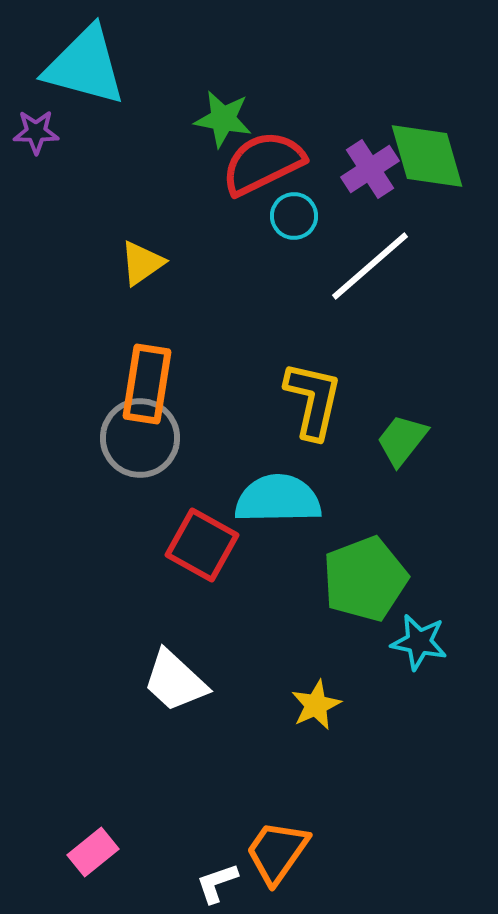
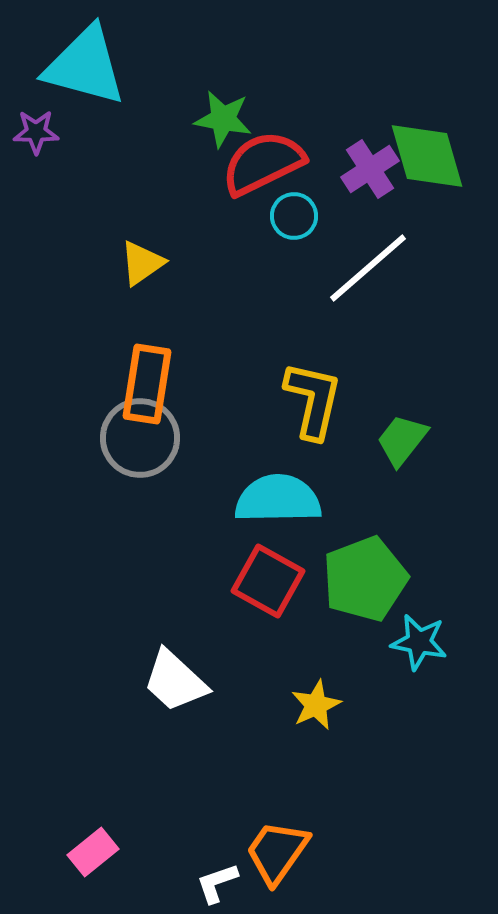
white line: moved 2 px left, 2 px down
red square: moved 66 px right, 36 px down
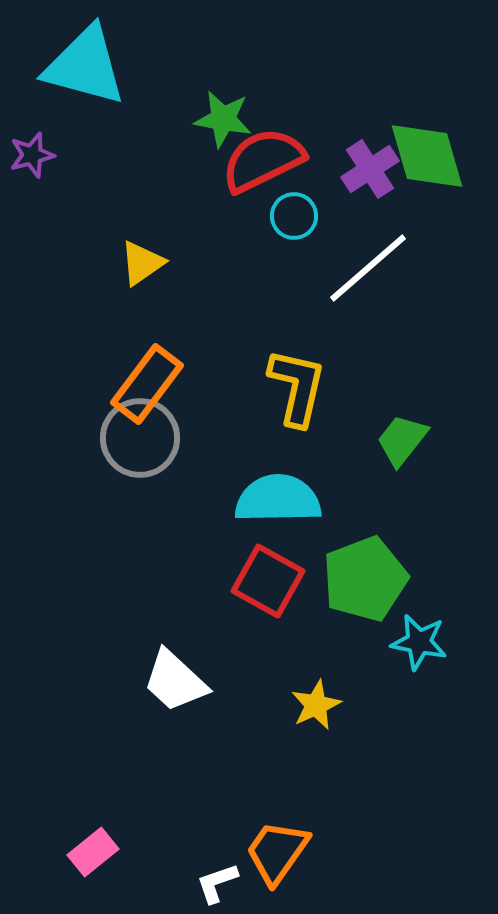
purple star: moved 4 px left, 23 px down; rotated 15 degrees counterclockwise
red semicircle: moved 3 px up
orange rectangle: rotated 28 degrees clockwise
yellow L-shape: moved 16 px left, 13 px up
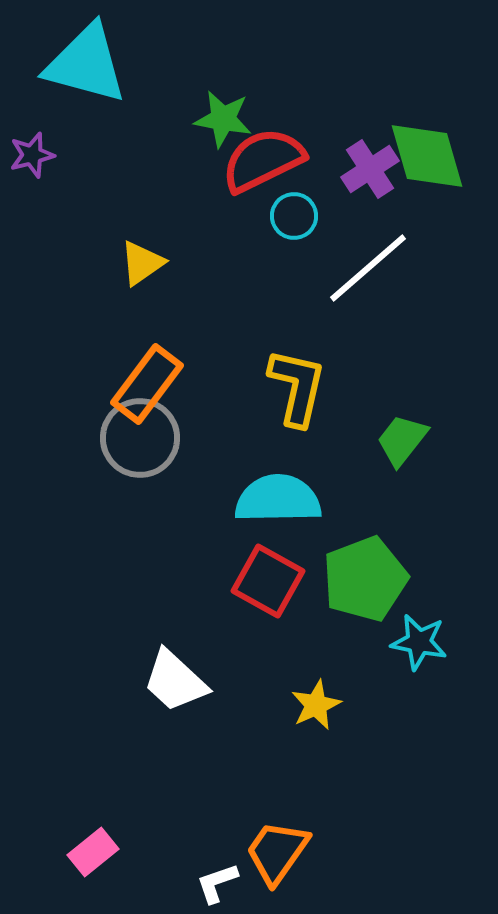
cyan triangle: moved 1 px right, 2 px up
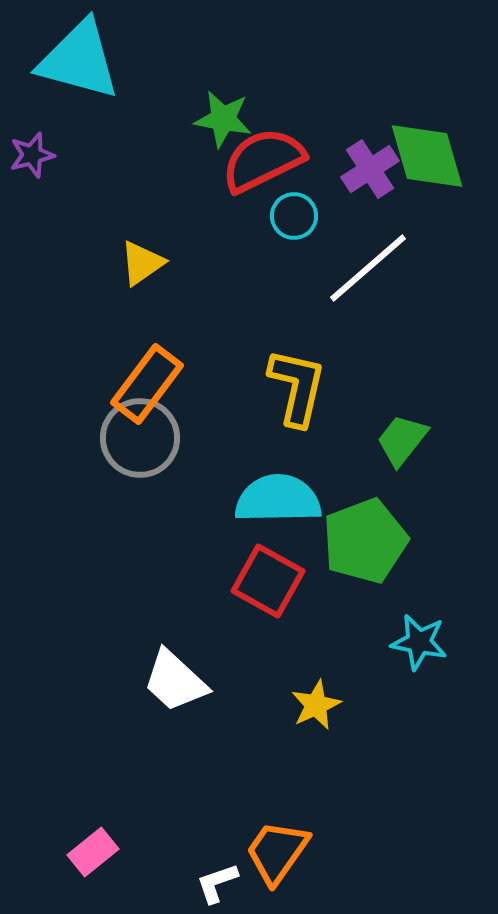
cyan triangle: moved 7 px left, 4 px up
green pentagon: moved 38 px up
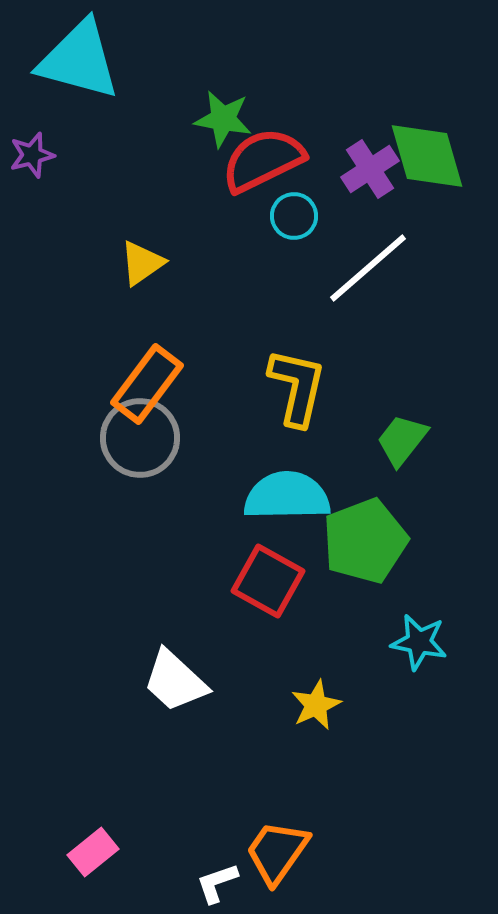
cyan semicircle: moved 9 px right, 3 px up
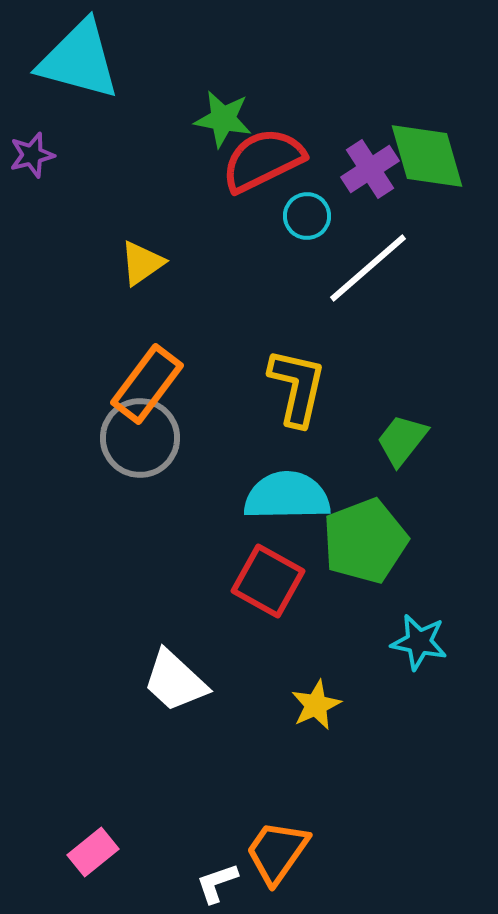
cyan circle: moved 13 px right
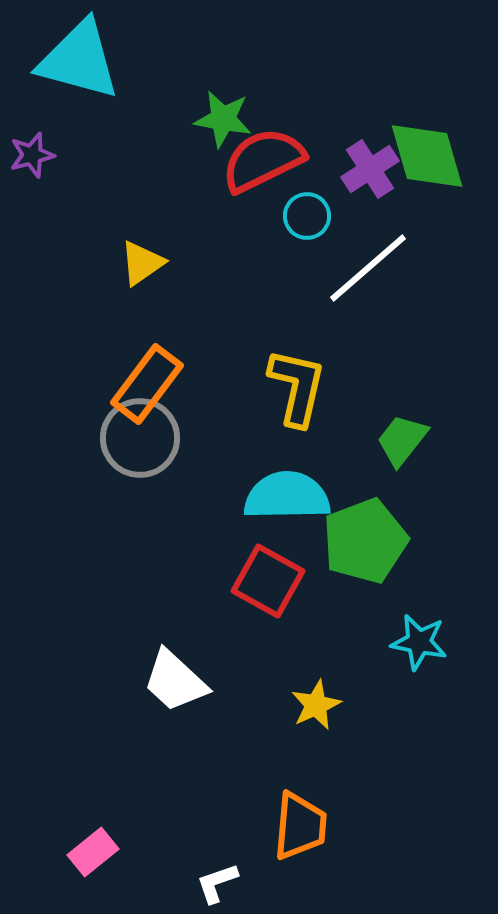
orange trapezoid: moved 23 px right, 26 px up; rotated 150 degrees clockwise
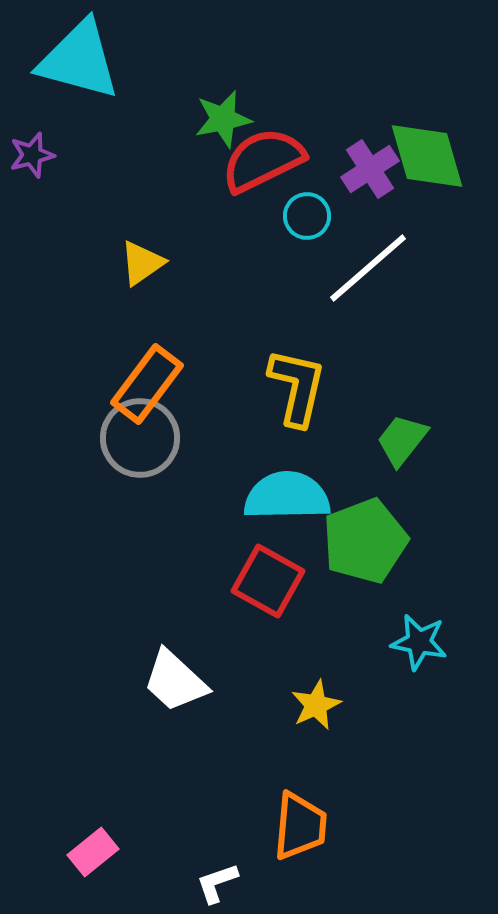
green star: rotated 22 degrees counterclockwise
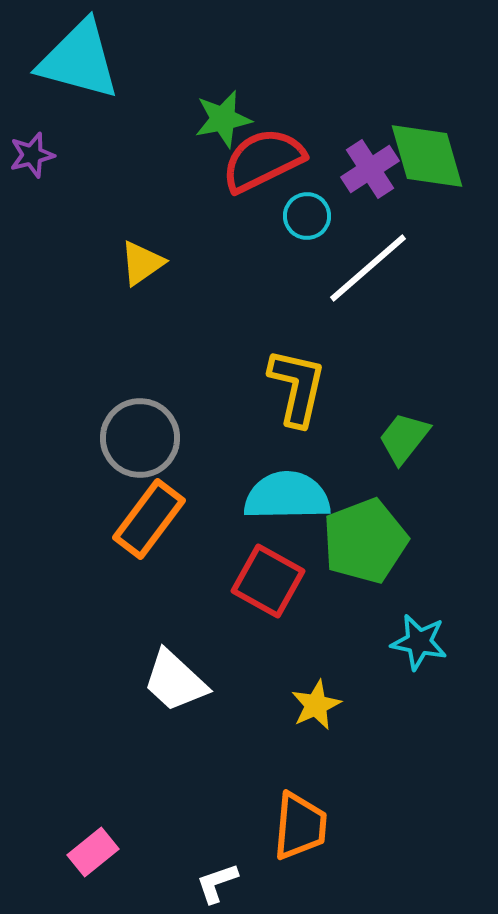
orange rectangle: moved 2 px right, 135 px down
green trapezoid: moved 2 px right, 2 px up
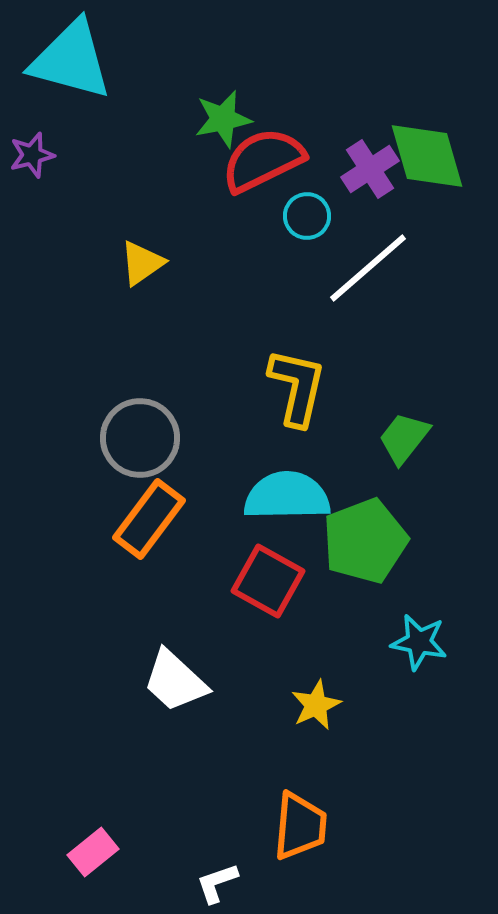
cyan triangle: moved 8 px left
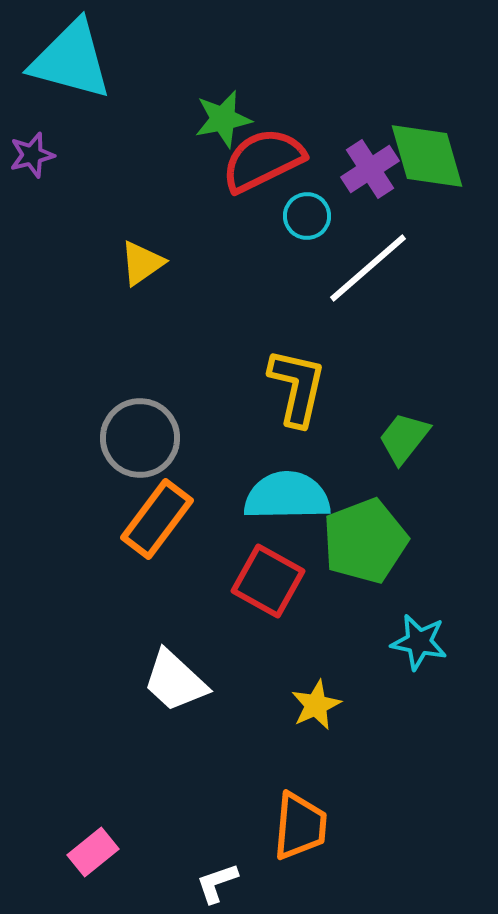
orange rectangle: moved 8 px right
